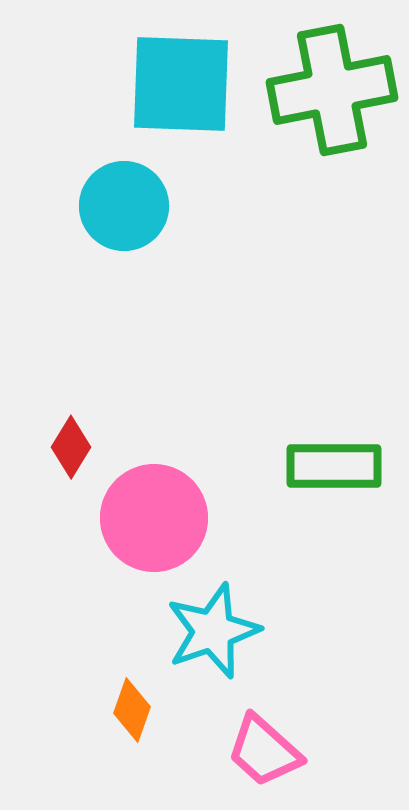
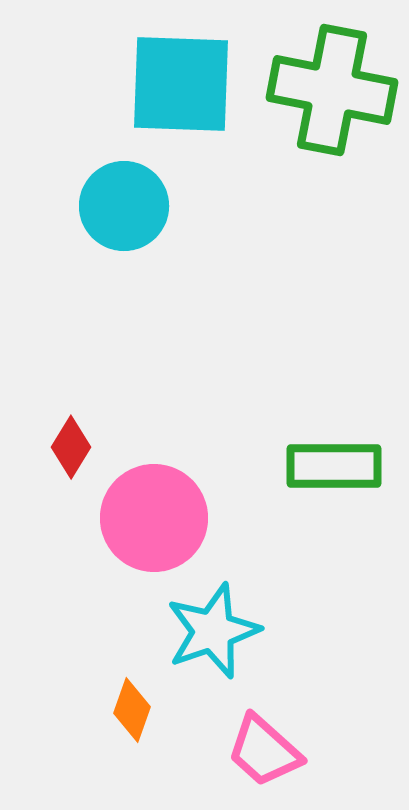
green cross: rotated 22 degrees clockwise
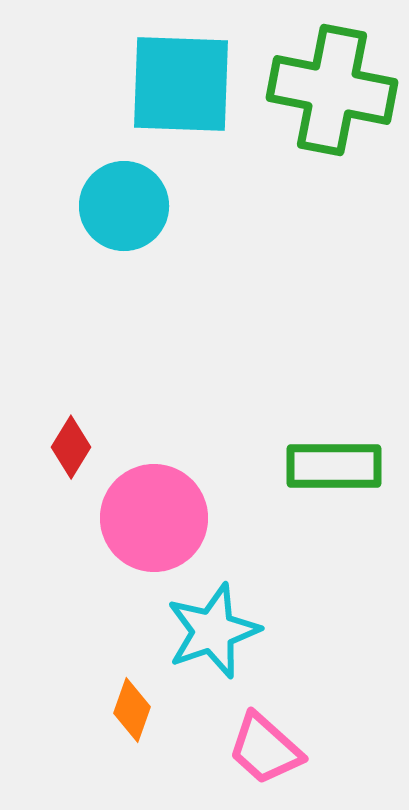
pink trapezoid: moved 1 px right, 2 px up
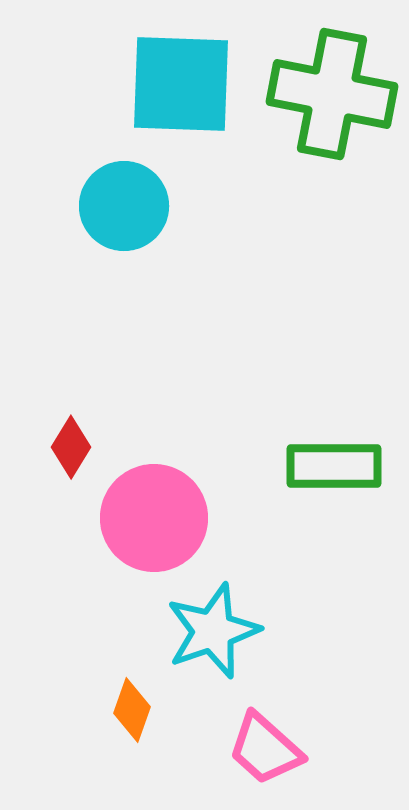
green cross: moved 4 px down
